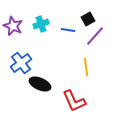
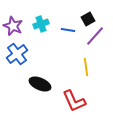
blue cross: moved 4 px left, 9 px up
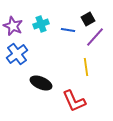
purple line: moved 1 px down
black ellipse: moved 1 px right, 1 px up
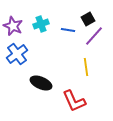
purple line: moved 1 px left, 1 px up
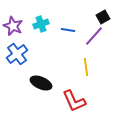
black square: moved 15 px right, 2 px up
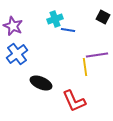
black square: rotated 32 degrees counterclockwise
cyan cross: moved 14 px right, 5 px up
purple line: moved 3 px right, 19 px down; rotated 40 degrees clockwise
yellow line: moved 1 px left
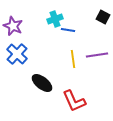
blue cross: rotated 10 degrees counterclockwise
yellow line: moved 12 px left, 8 px up
black ellipse: moved 1 px right; rotated 15 degrees clockwise
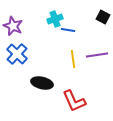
black ellipse: rotated 25 degrees counterclockwise
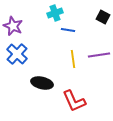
cyan cross: moved 6 px up
purple line: moved 2 px right
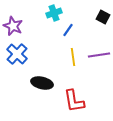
cyan cross: moved 1 px left
blue line: rotated 64 degrees counterclockwise
yellow line: moved 2 px up
red L-shape: rotated 15 degrees clockwise
